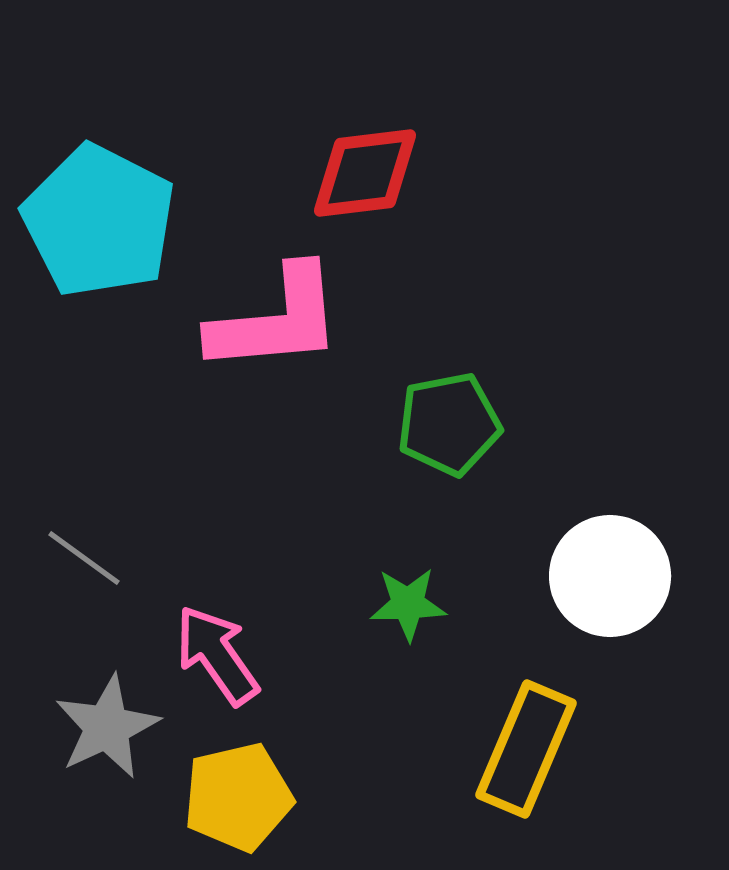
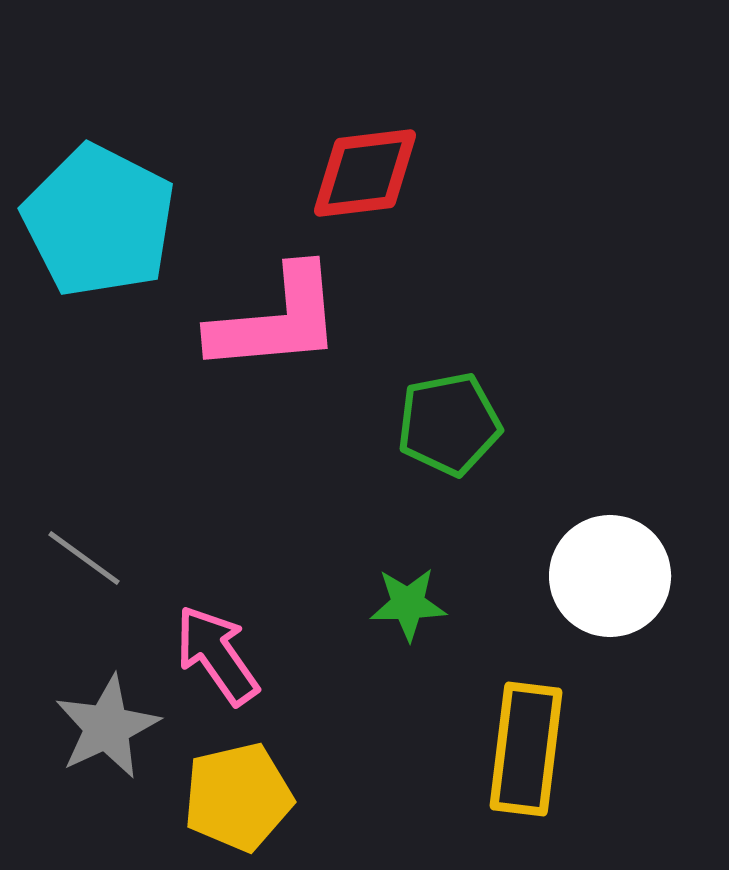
yellow rectangle: rotated 16 degrees counterclockwise
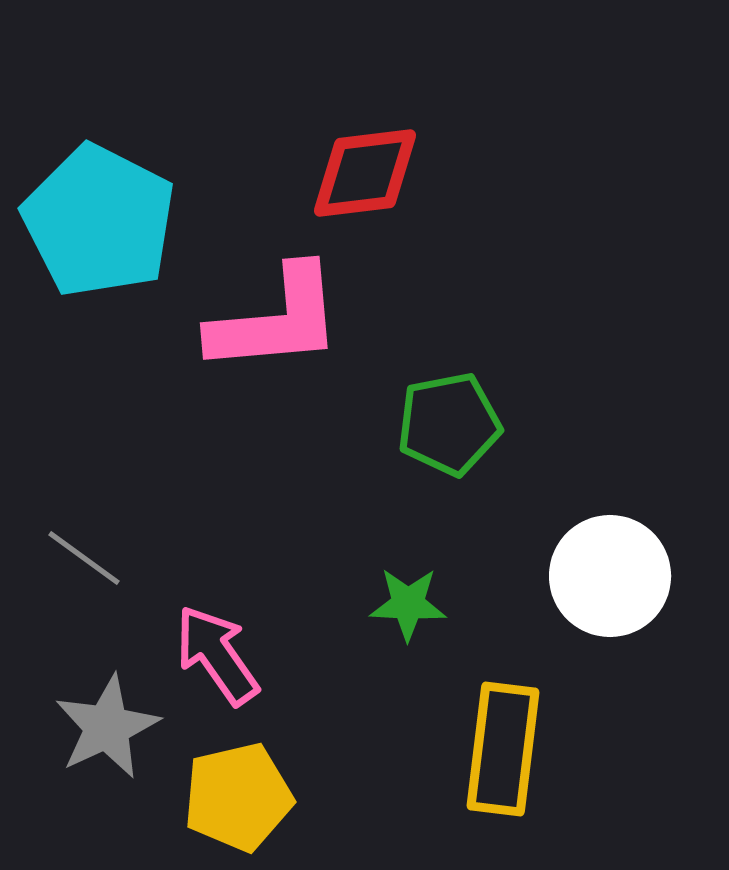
green star: rotated 4 degrees clockwise
yellow rectangle: moved 23 px left
